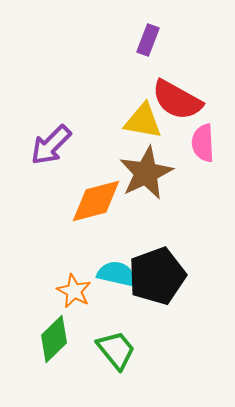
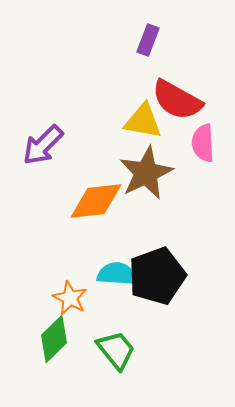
purple arrow: moved 8 px left
orange diamond: rotated 8 degrees clockwise
cyan semicircle: rotated 9 degrees counterclockwise
orange star: moved 4 px left, 7 px down
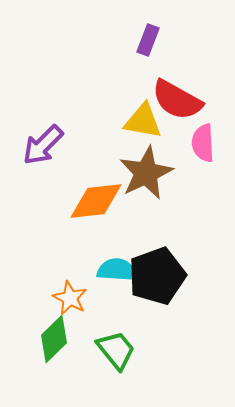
cyan semicircle: moved 4 px up
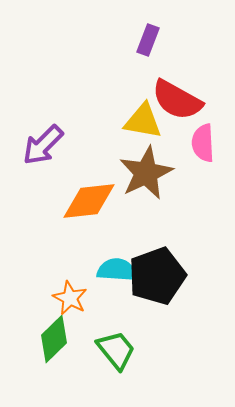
orange diamond: moved 7 px left
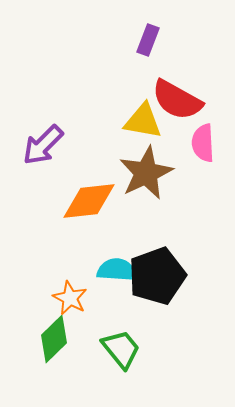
green trapezoid: moved 5 px right, 1 px up
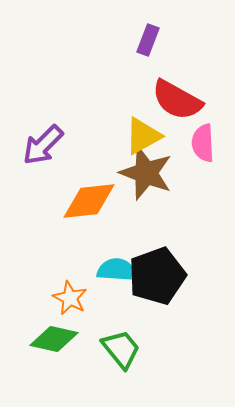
yellow triangle: moved 15 px down; rotated 39 degrees counterclockwise
brown star: rotated 26 degrees counterclockwise
green diamond: rotated 57 degrees clockwise
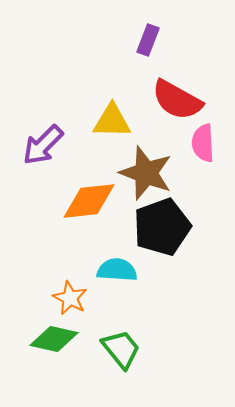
yellow triangle: moved 31 px left, 15 px up; rotated 30 degrees clockwise
black pentagon: moved 5 px right, 49 px up
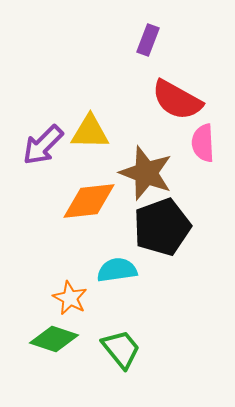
yellow triangle: moved 22 px left, 11 px down
cyan semicircle: rotated 12 degrees counterclockwise
green diamond: rotated 6 degrees clockwise
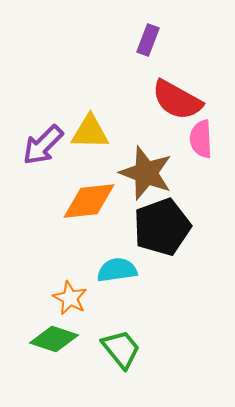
pink semicircle: moved 2 px left, 4 px up
